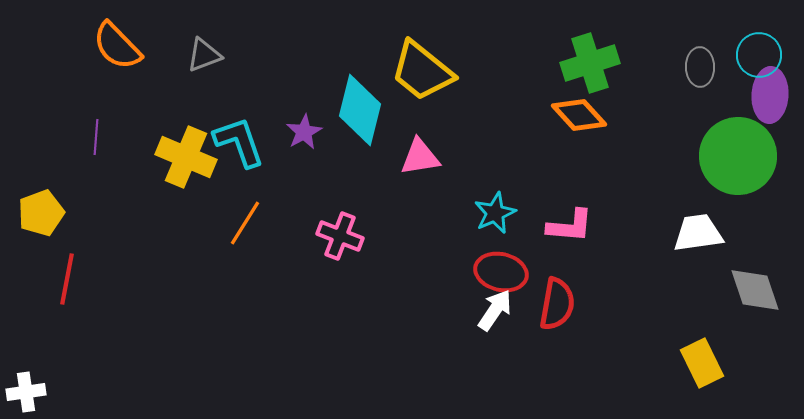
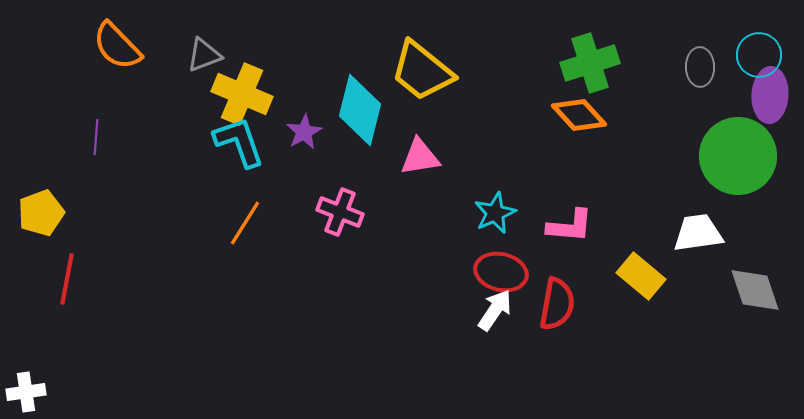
yellow cross: moved 56 px right, 63 px up
pink cross: moved 24 px up
yellow rectangle: moved 61 px left, 87 px up; rotated 24 degrees counterclockwise
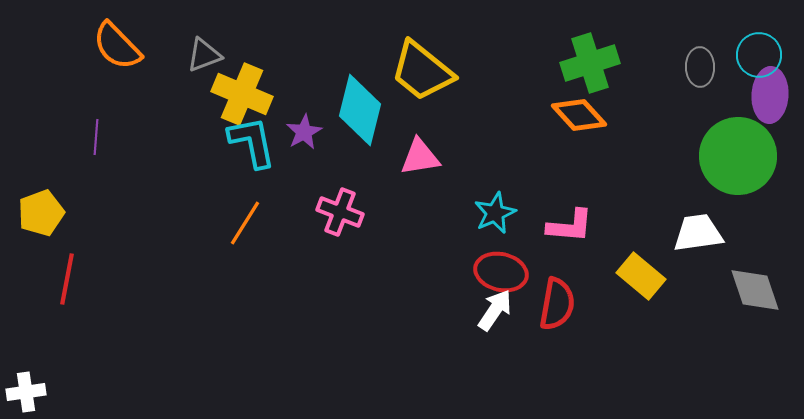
cyan L-shape: moved 13 px right; rotated 8 degrees clockwise
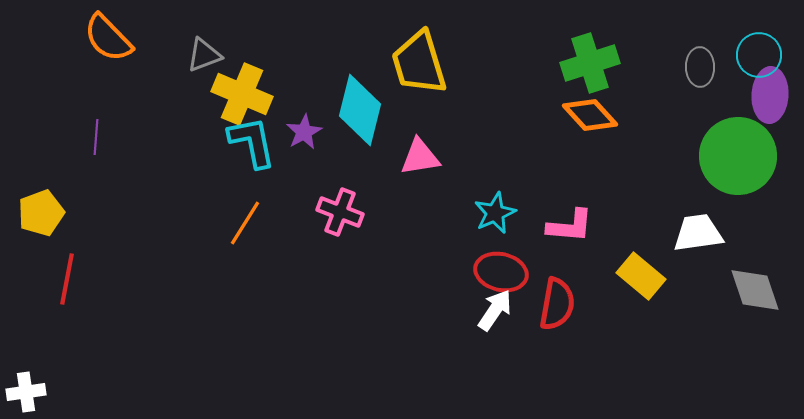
orange semicircle: moved 9 px left, 8 px up
yellow trapezoid: moved 3 px left, 8 px up; rotated 34 degrees clockwise
orange diamond: moved 11 px right
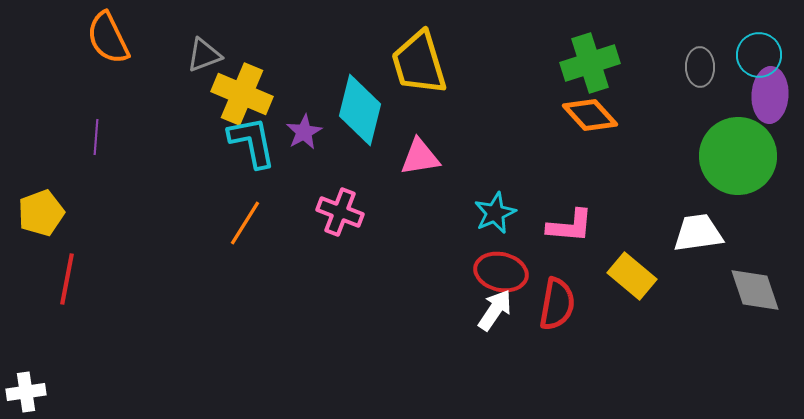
orange semicircle: rotated 18 degrees clockwise
yellow rectangle: moved 9 px left
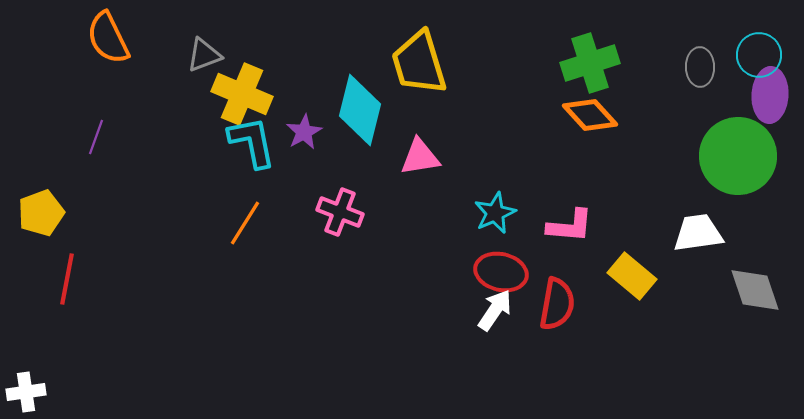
purple line: rotated 16 degrees clockwise
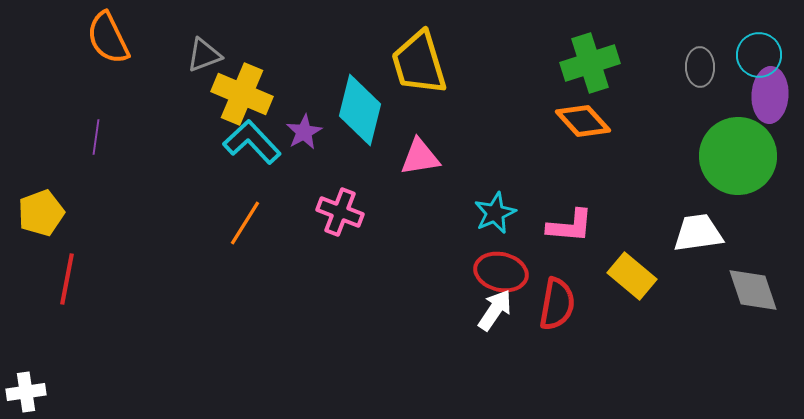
orange diamond: moved 7 px left, 6 px down
purple line: rotated 12 degrees counterclockwise
cyan L-shape: rotated 32 degrees counterclockwise
gray diamond: moved 2 px left
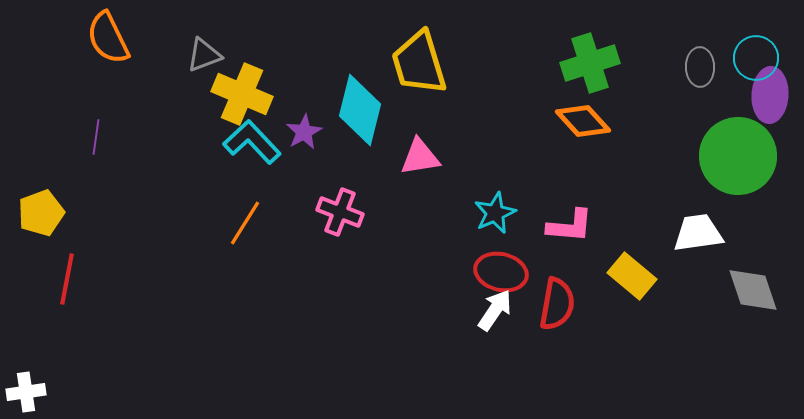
cyan circle: moved 3 px left, 3 px down
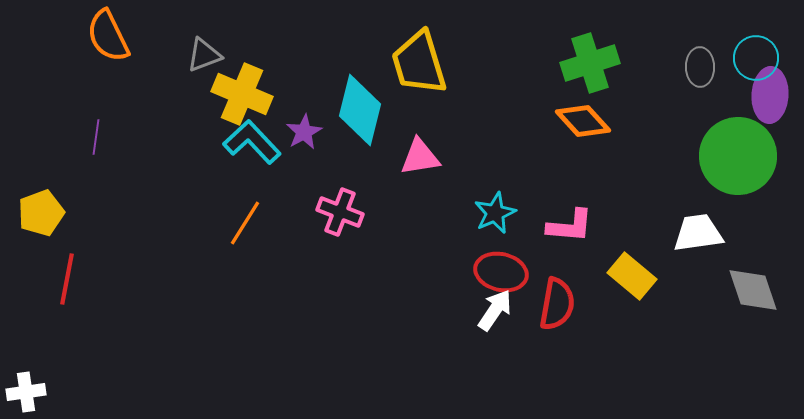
orange semicircle: moved 2 px up
